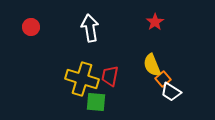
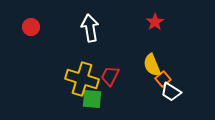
red trapezoid: rotated 15 degrees clockwise
green square: moved 4 px left, 3 px up
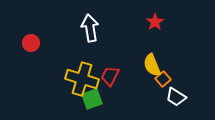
red circle: moved 16 px down
white trapezoid: moved 5 px right, 5 px down
green square: rotated 25 degrees counterclockwise
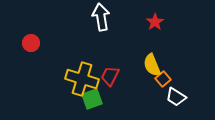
white arrow: moved 11 px right, 11 px up
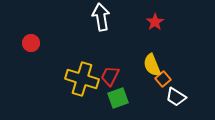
green square: moved 26 px right, 1 px up
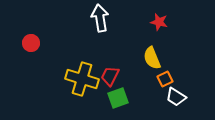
white arrow: moved 1 px left, 1 px down
red star: moved 4 px right; rotated 24 degrees counterclockwise
yellow semicircle: moved 7 px up
orange square: moved 2 px right; rotated 14 degrees clockwise
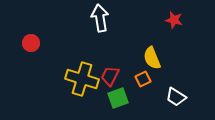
red star: moved 15 px right, 2 px up
orange square: moved 22 px left
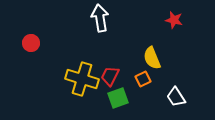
white trapezoid: rotated 25 degrees clockwise
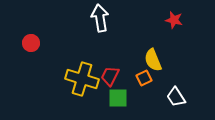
yellow semicircle: moved 1 px right, 2 px down
orange square: moved 1 px right, 1 px up
green square: rotated 20 degrees clockwise
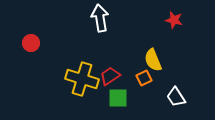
red trapezoid: rotated 30 degrees clockwise
